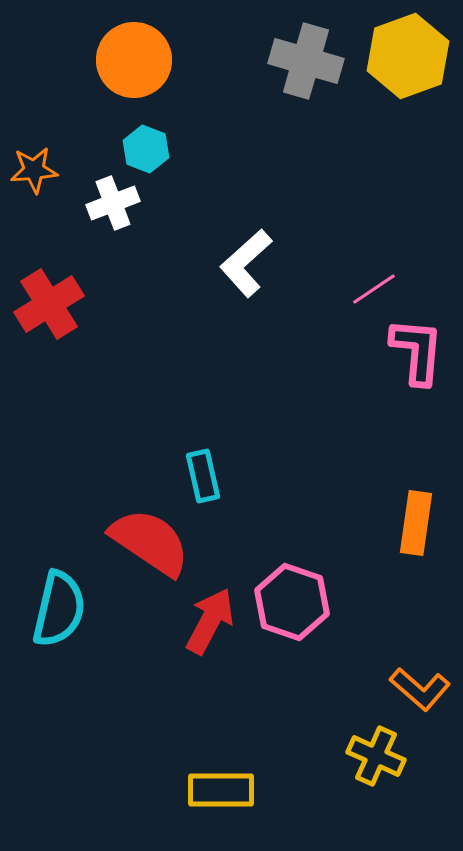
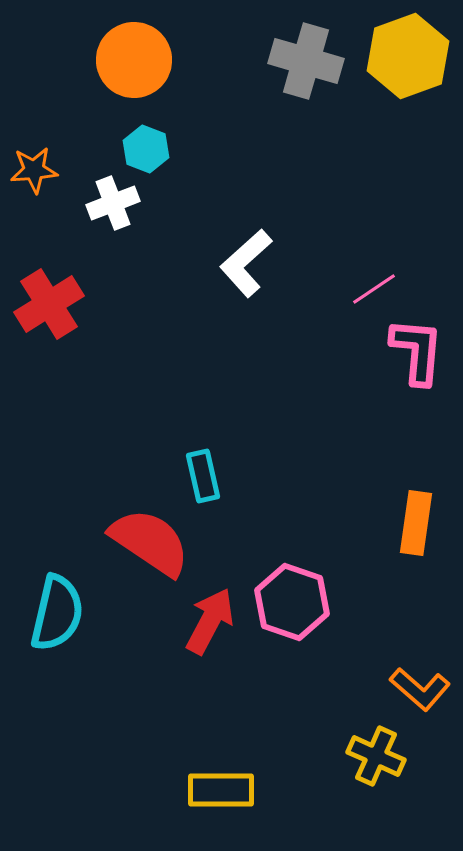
cyan semicircle: moved 2 px left, 4 px down
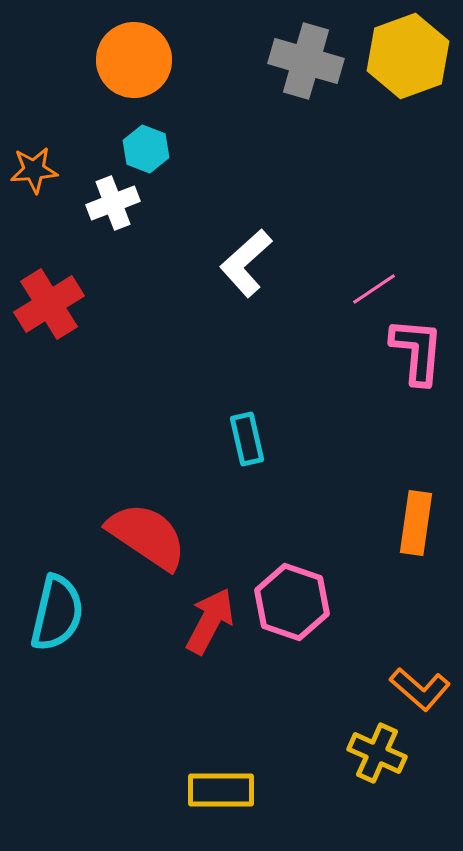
cyan rectangle: moved 44 px right, 37 px up
red semicircle: moved 3 px left, 6 px up
yellow cross: moved 1 px right, 3 px up
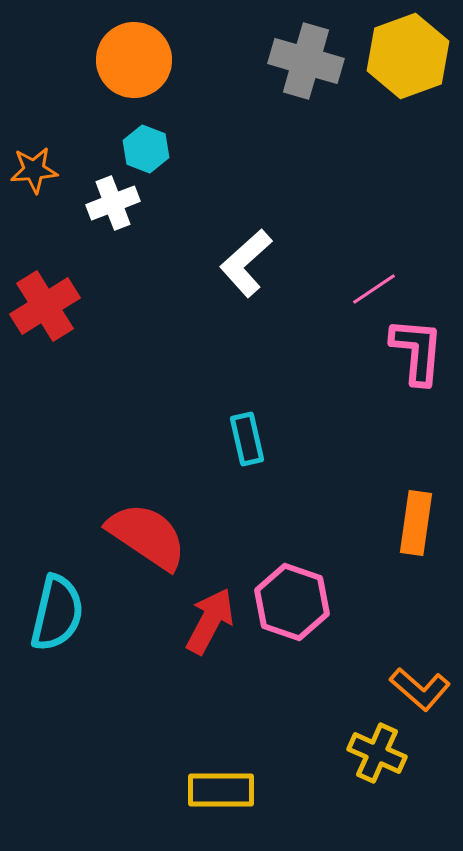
red cross: moved 4 px left, 2 px down
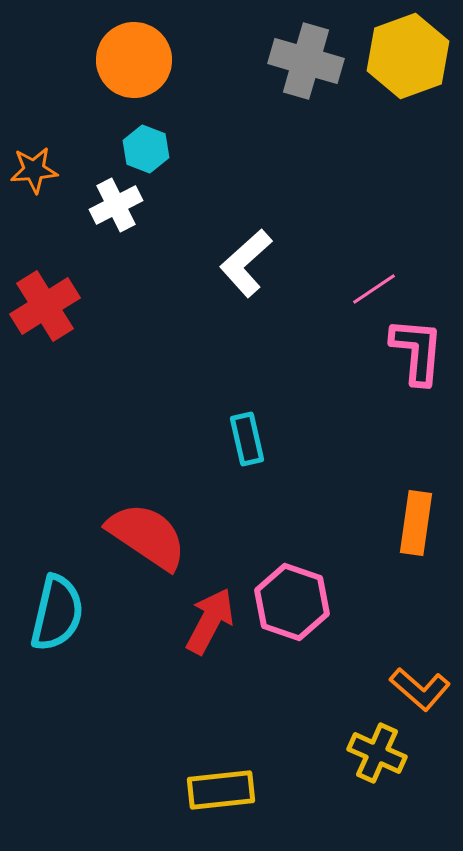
white cross: moved 3 px right, 2 px down; rotated 6 degrees counterclockwise
yellow rectangle: rotated 6 degrees counterclockwise
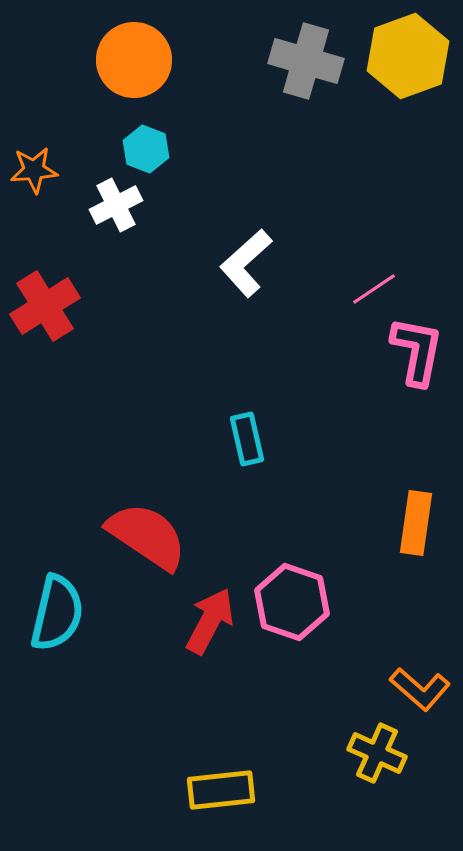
pink L-shape: rotated 6 degrees clockwise
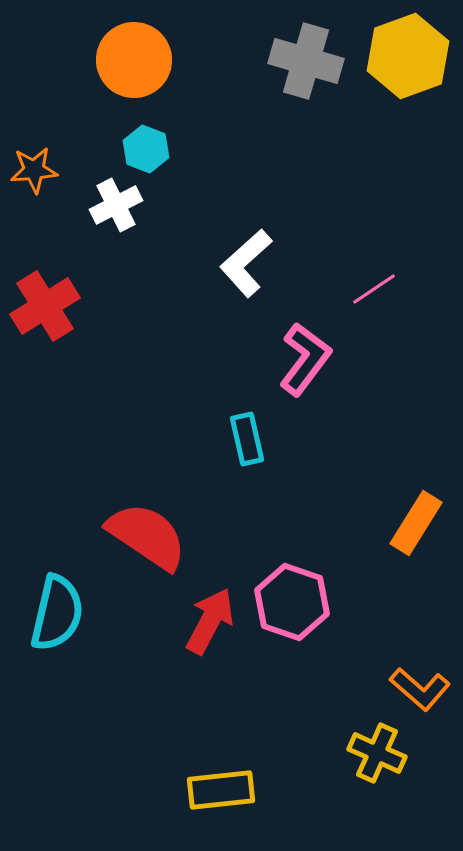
pink L-shape: moved 112 px left, 8 px down; rotated 26 degrees clockwise
orange rectangle: rotated 24 degrees clockwise
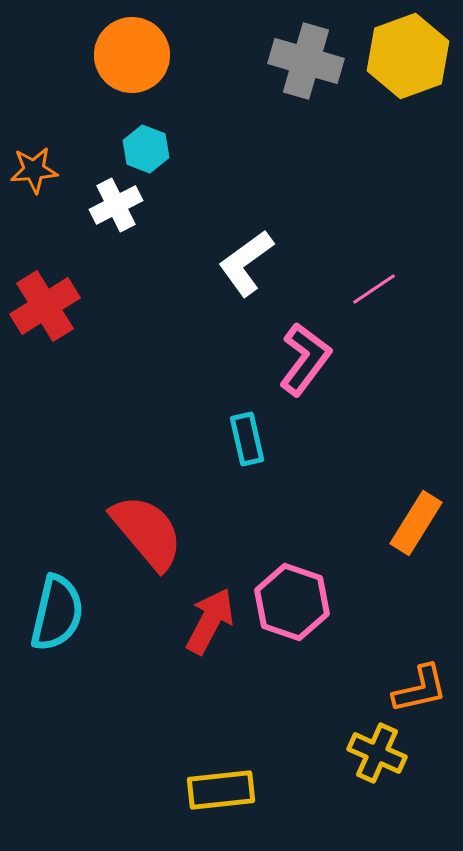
orange circle: moved 2 px left, 5 px up
white L-shape: rotated 6 degrees clockwise
red semicircle: moved 4 px up; rotated 16 degrees clockwise
orange L-shape: rotated 54 degrees counterclockwise
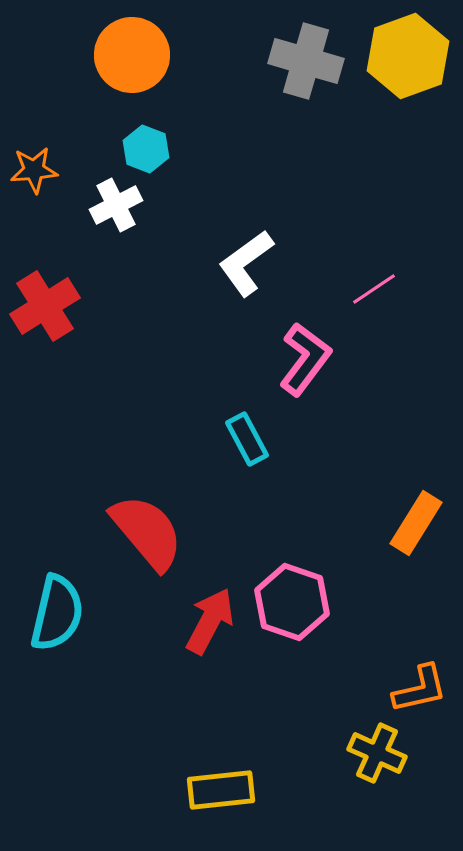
cyan rectangle: rotated 15 degrees counterclockwise
